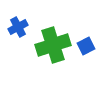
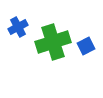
green cross: moved 3 px up
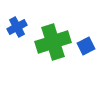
blue cross: moved 1 px left
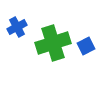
green cross: moved 1 px down
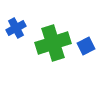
blue cross: moved 1 px left, 1 px down
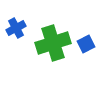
blue square: moved 2 px up
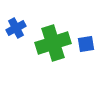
blue square: rotated 18 degrees clockwise
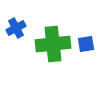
green cross: moved 1 px down; rotated 12 degrees clockwise
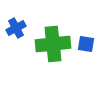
blue square: rotated 18 degrees clockwise
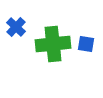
blue cross: moved 1 px up; rotated 18 degrees counterclockwise
